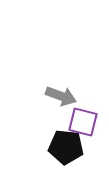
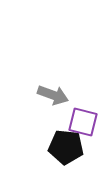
gray arrow: moved 8 px left, 1 px up
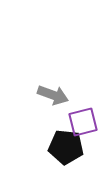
purple square: rotated 28 degrees counterclockwise
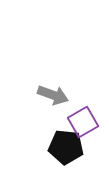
purple square: rotated 16 degrees counterclockwise
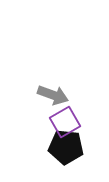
purple square: moved 18 px left
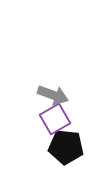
purple square: moved 10 px left, 3 px up
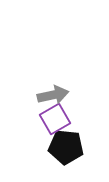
gray arrow: rotated 32 degrees counterclockwise
